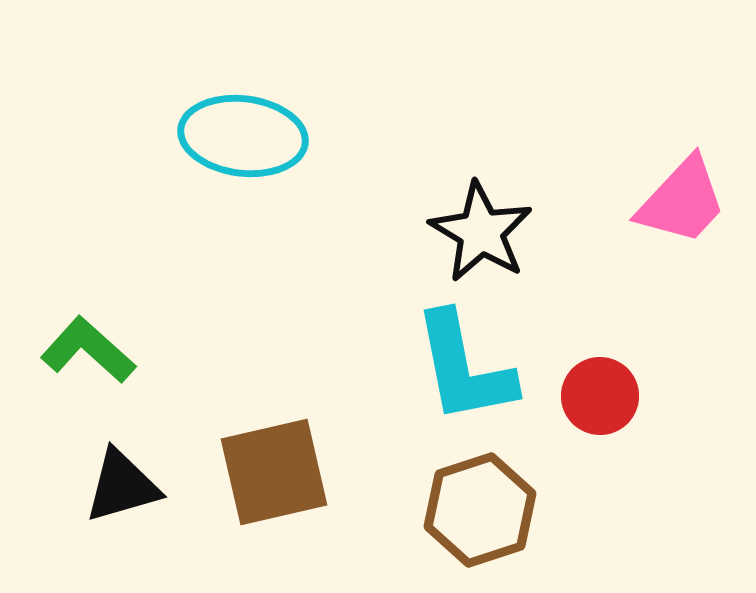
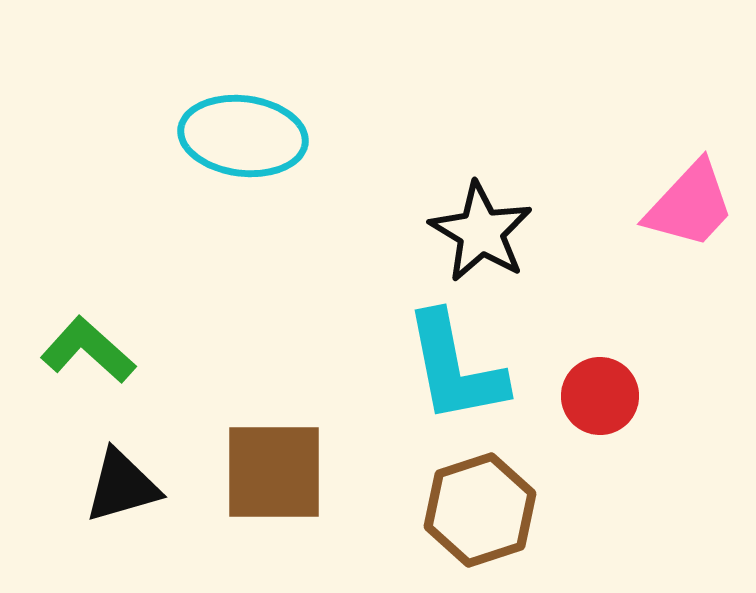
pink trapezoid: moved 8 px right, 4 px down
cyan L-shape: moved 9 px left
brown square: rotated 13 degrees clockwise
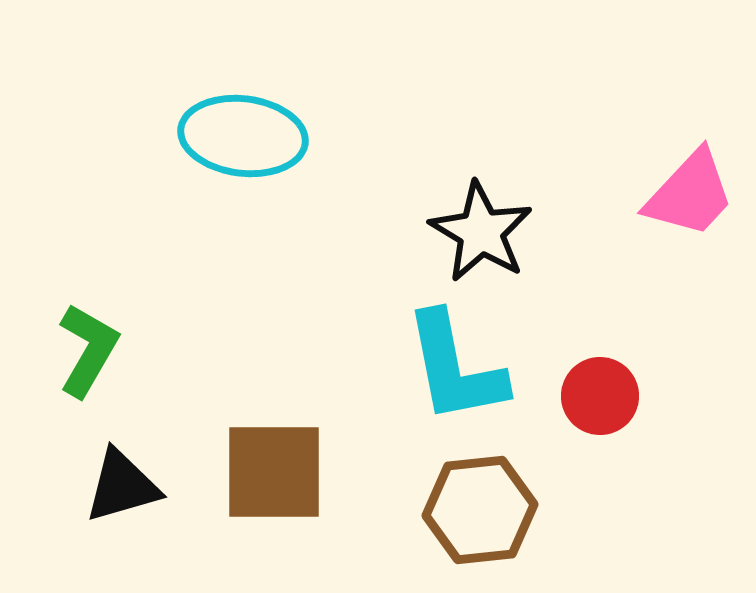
pink trapezoid: moved 11 px up
green L-shape: rotated 78 degrees clockwise
brown hexagon: rotated 12 degrees clockwise
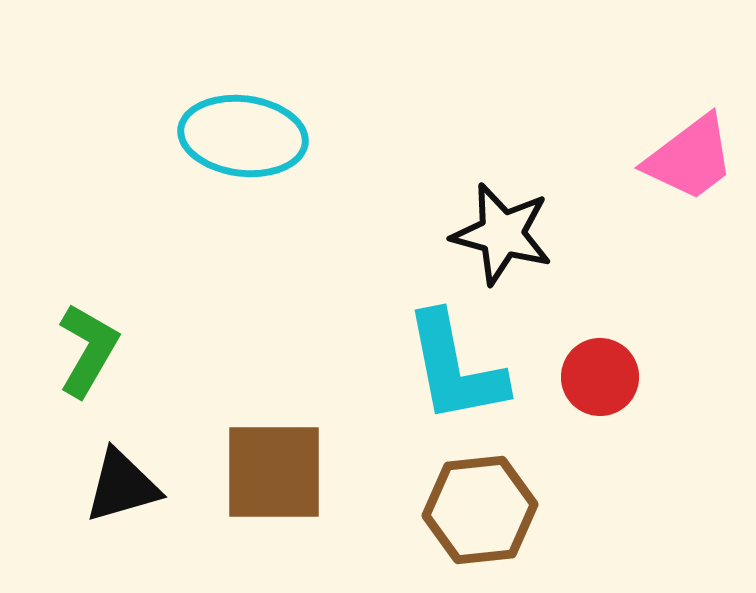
pink trapezoid: moved 36 px up; rotated 10 degrees clockwise
black star: moved 21 px right, 2 px down; rotated 16 degrees counterclockwise
red circle: moved 19 px up
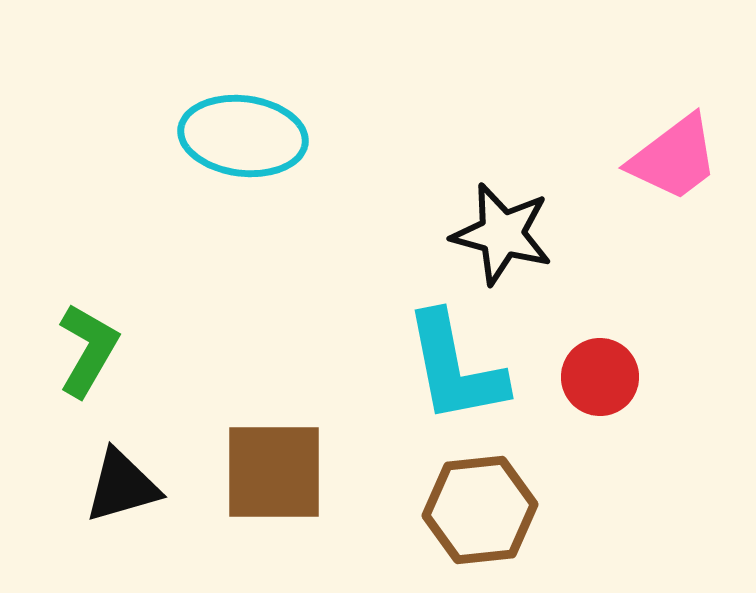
pink trapezoid: moved 16 px left
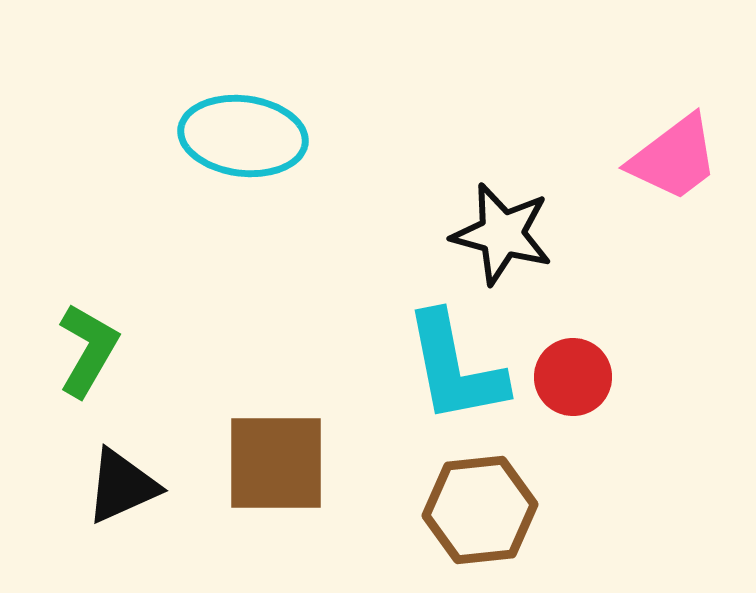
red circle: moved 27 px left
brown square: moved 2 px right, 9 px up
black triangle: rotated 8 degrees counterclockwise
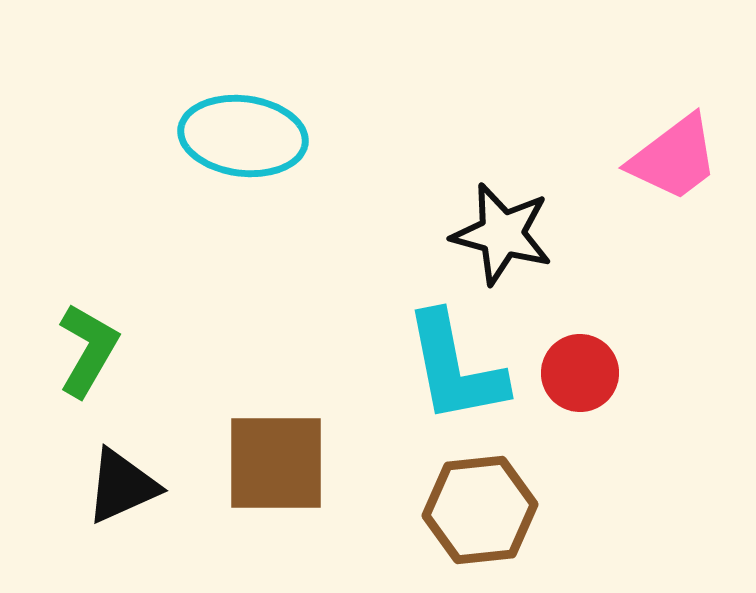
red circle: moved 7 px right, 4 px up
